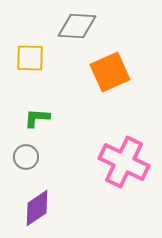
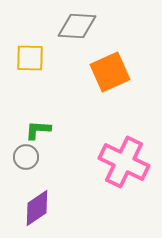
green L-shape: moved 1 px right, 12 px down
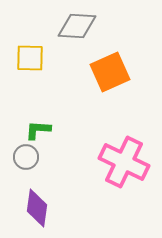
purple diamond: rotated 48 degrees counterclockwise
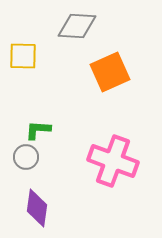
yellow square: moved 7 px left, 2 px up
pink cross: moved 11 px left, 1 px up; rotated 6 degrees counterclockwise
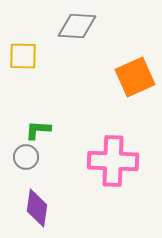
orange square: moved 25 px right, 5 px down
pink cross: rotated 18 degrees counterclockwise
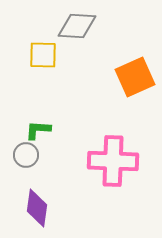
yellow square: moved 20 px right, 1 px up
gray circle: moved 2 px up
